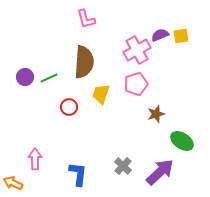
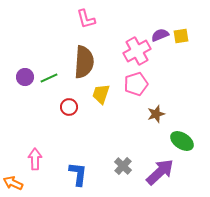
pink cross: moved 1 px down
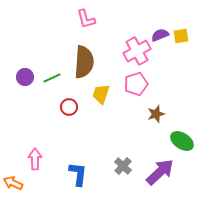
green line: moved 3 px right
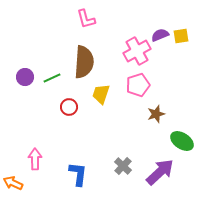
pink pentagon: moved 2 px right, 1 px down
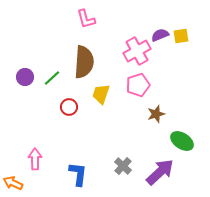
green line: rotated 18 degrees counterclockwise
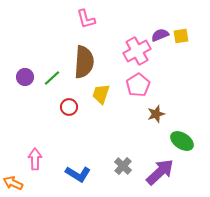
pink pentagon: rotated 15 degrees counterclockwise
blue L-shape: rotated 115 degrees clockwise
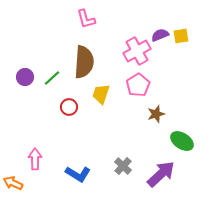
purple arrow: moved 1 px right, 2 px down
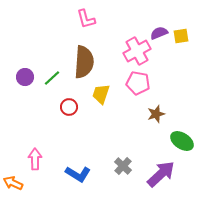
purple semicircle: moved 1 px left, 2 px up
pink pentagon: moved 2 px up; rotated 30 degrees counterclockwise
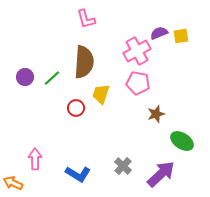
red circle: moved 7 px right, 1 px down
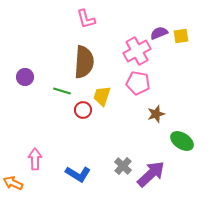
green line: moved 10 px right, 13 px down; rotated 60 degrees clockwise
yellow trapezoid: moved 1 px right, 2 px down
red circle: moved 7 px right, 2 px down
purple arrow: moved 10 px left
